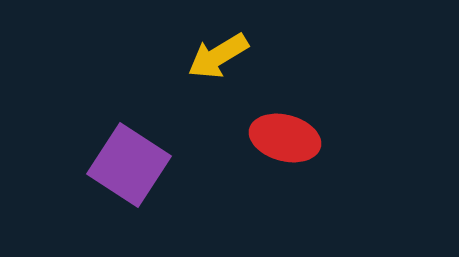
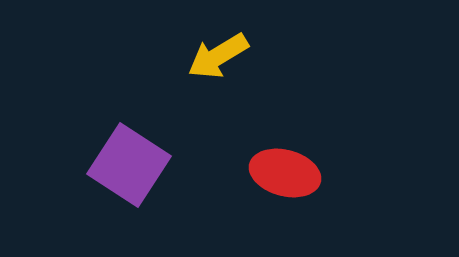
red ellipse: moved 35 px down
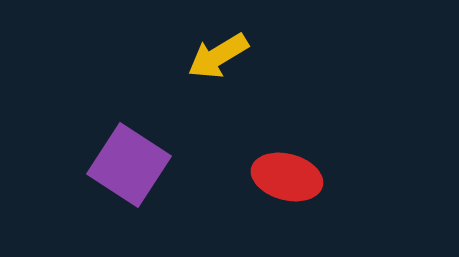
red ellipse: moved 2 px right, 4 px down
